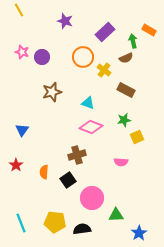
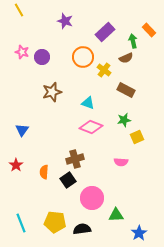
orange rectangle: rotated 16 degrees clockwise
brown cross: moved 2 px left, 4 px down
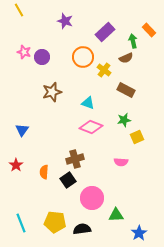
pink star: moved 2 px right
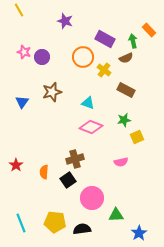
purple rectangle: moved 7 px down; rotated 72 degrees clockwise
blue triangle: moved 28 px up
pink semicircle: rotated 16 degrees counterclockwise
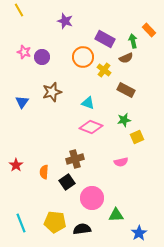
black square: moved 1 px left, 2 px down
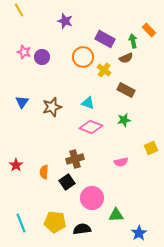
brown star: moved 15 px down
yellow square: moved 14 px right, 11 px down
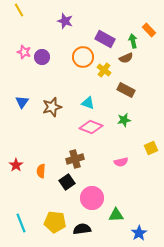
orange semicircle: moved 3 px left, 1 px up
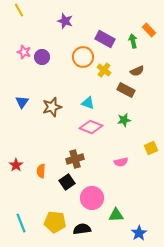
brown semicircle: moved 11 px right, 13 px down
